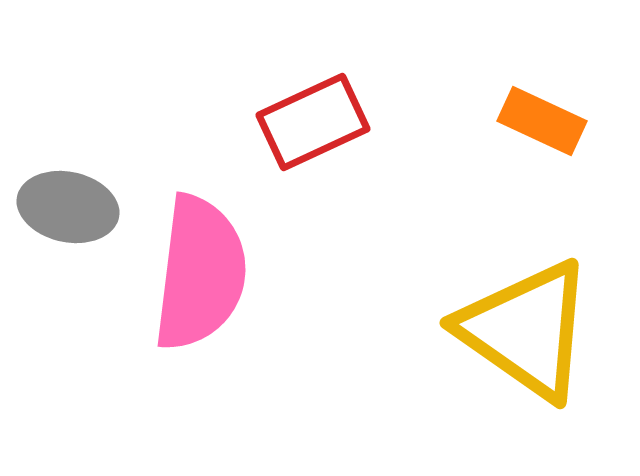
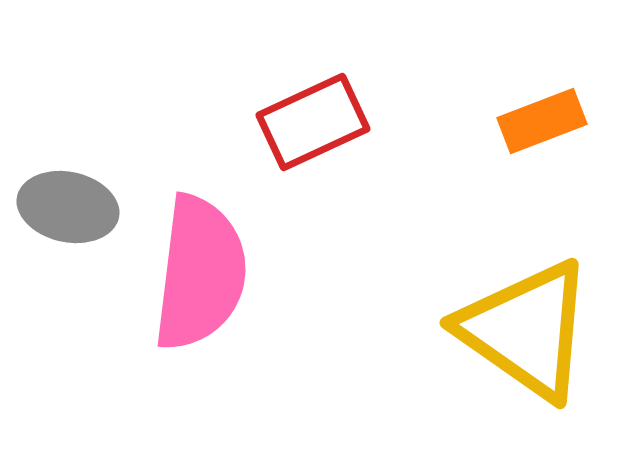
orange rectangle: rotated 46 degrees counterclockwise
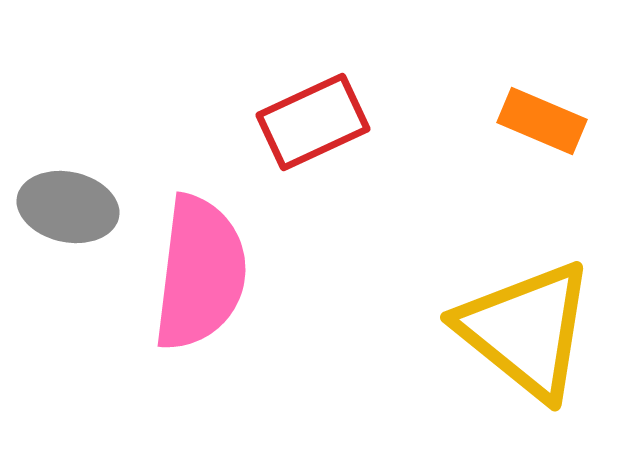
orange rectangle: rotated 44 degrees clockwise
yellow triangle: rotated 4 degrees clockwise
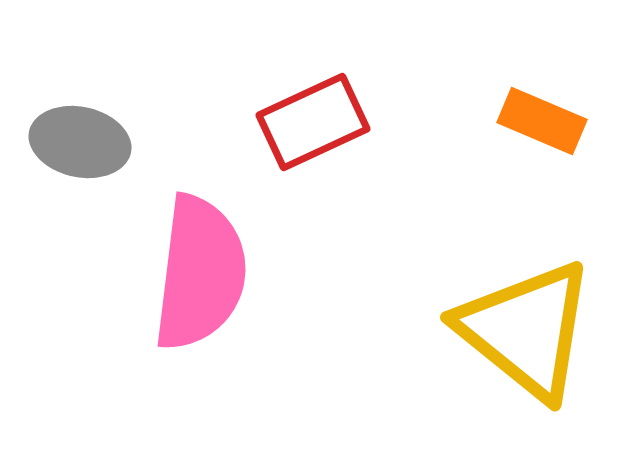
gray ellipse: moved 12 px right, 65 px up
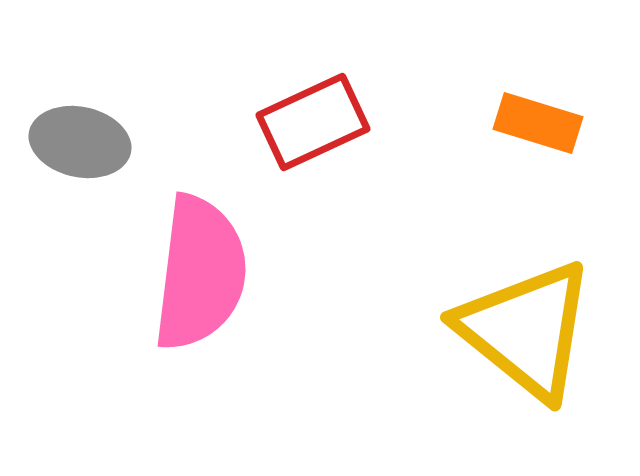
orange rectangle: moved 4 px left, 2 px down; rotated 6 degrees counterclockwise
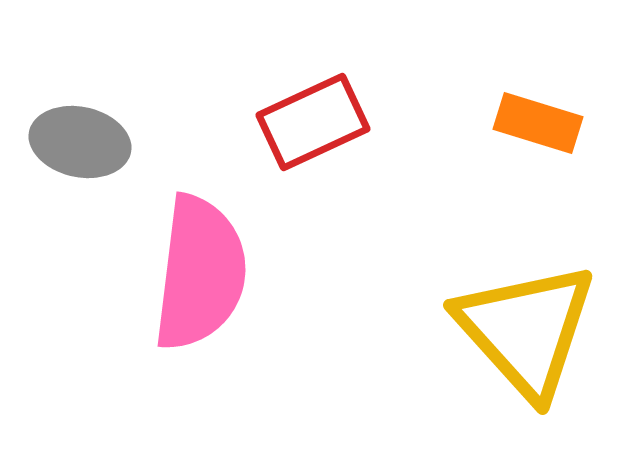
yellow triangle: rotated 9 degrees clockwise
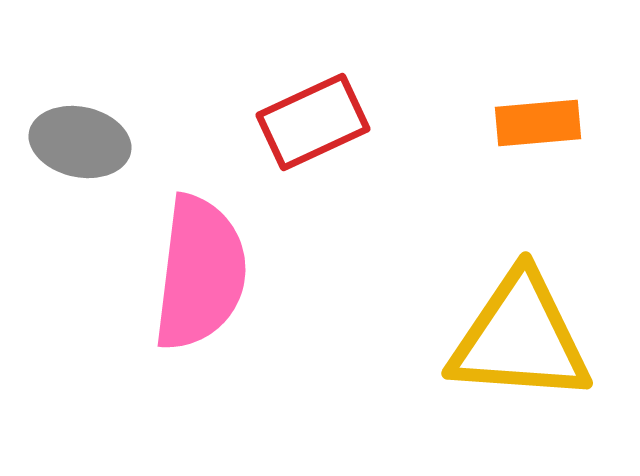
orange rectangle: rotated 22 degrees counterclockwise
yellow triangle: moved 6 px left, 8 px down; rotated 44 degrees counterclockwise
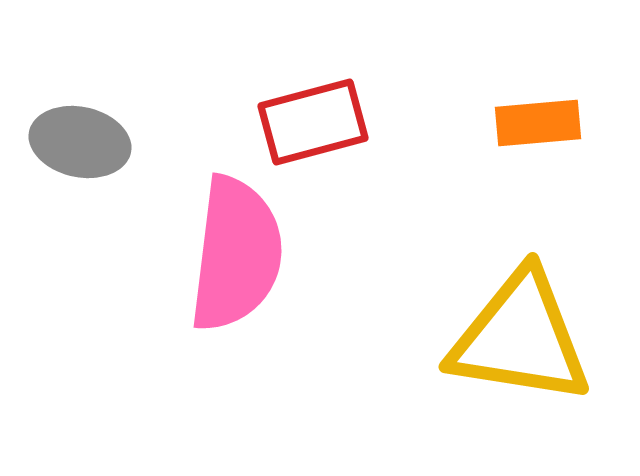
red rectangle: rotated 10 degrees clockwise
pink semicircle: moved 36 px right, 19 px up
yellow triangle: rotated 5 degrees clockwise
